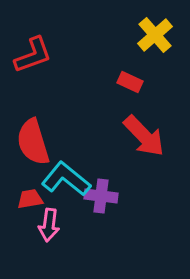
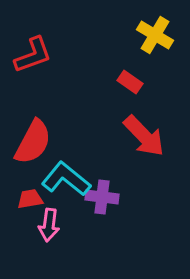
yellow cross: rotated 18 degrees counterclockwise
red rectangle: rotated 10 degrees clockwise
red semicircle: rotated 135 degrees counterclockwise
purple cross: moved 1 px right, 1 px down
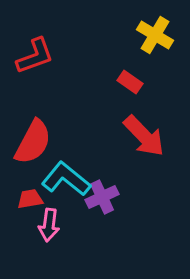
red L-shape: moved 2 px right, 1 px down
purple cross: rotated 32 degrees counterclockwise
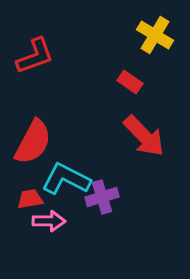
cyan L-shape: rotated 12 degrees counterclockwise
purple cross: rotated 8 degrees clockwise
pink arrow: moved 4 px up; rotated 96 degrees counterclockwise
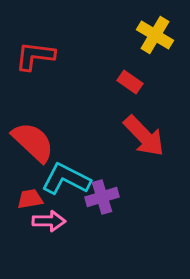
red L-shape: rotated 153 degrees counterclockwise
red semicircle: rotated 75 degrees counterclockwise
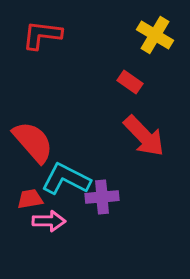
red L-shape: moved 7 px right, 21 px up
red semicircle: rotated 6 degrees clockwise
purple cross: rotated 12 degrees clockwise
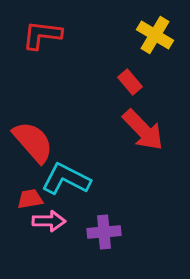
red rectangle: rotated 15 degrees clockwise
red arrow: moved 1 px left, 6 px up
purple cross: moved 2 px right, 35 px down
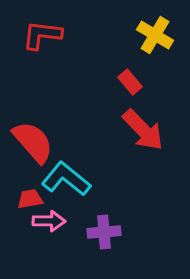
cyan L-shape: rotated 12 degrees clockwise
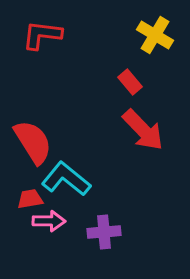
red semicircle: rotated 9 degrees clockwise
